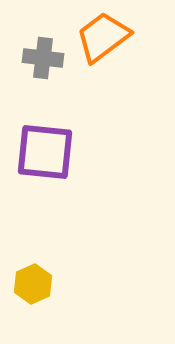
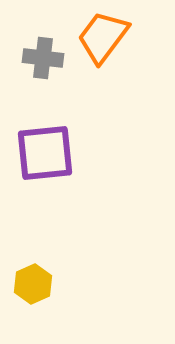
orange trapezoid: rotated 16 degrees counterclockwise
purple square: moved 1 px down; rotated 12 degrees counterclockwise
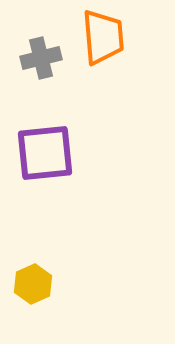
orange trapezoid: rotated 138 degrees clockwise
gray cross: moved 2 px left; rotated 21 degrees counterclockwise
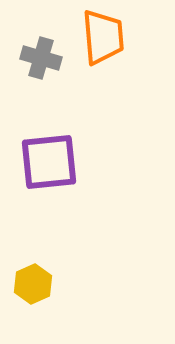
gray cross: rotated 30 degrees clockwise
purple square: moved 4 px right, 9 px down
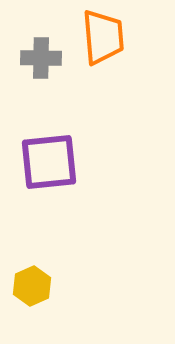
gray cross: rotated 15 degrees counterclockwise
yellow hexagon: moved 1 px left, 2 px down
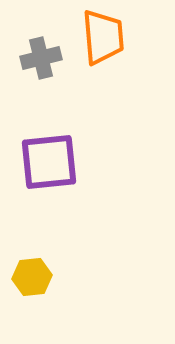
gray cross: rotated 15 degrees counterclockwise
yellow hexagon: moved 9 px up; rotated 18 degrees clockwise
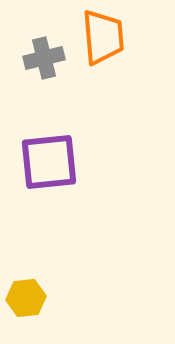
gray cross: moved 3 px right
yellow hexagon: moved 6 px left, 21 px down
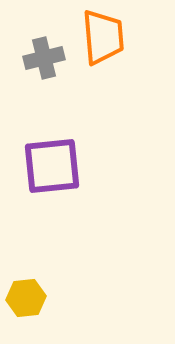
purple square: moved 3 px right, 4 px down
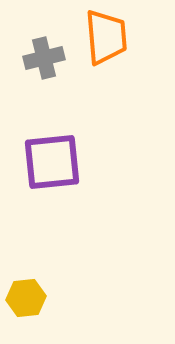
orange trapezoid: moved 3 px right
purple square: moved 4 px up
